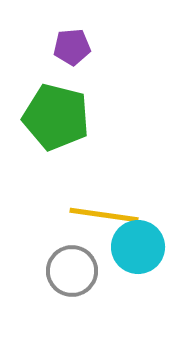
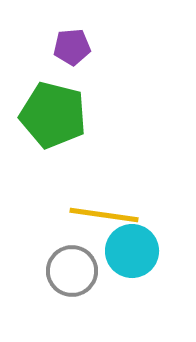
green pentagon: moved 3 px left, 2 px up
cyan circle: moved 6 px left, 4 px down
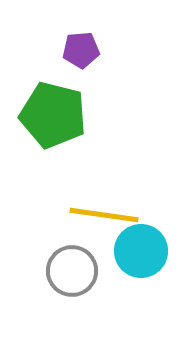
purple pentagon: moved 9 px right, 3 px down
cyan circle: moved 9 px right
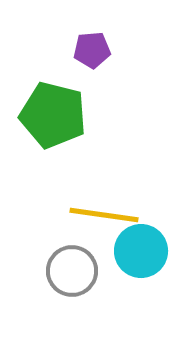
purple pentagon: moved 11 px right
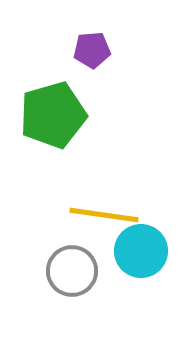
green pentagon: rotated 30 degrees counterclockwise
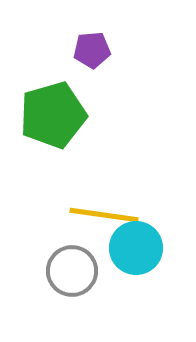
cyan circle: moved 5 px left, 3 px up
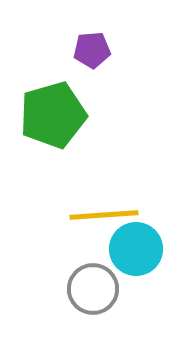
yellow line: rotated 12 degrees counterclockwise
cyan circle: moved 1 px down
gray circle: moved 21 px right, 18 px down
